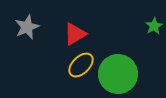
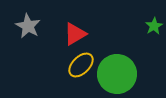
gray star: moved 1 px right, 1 px up; rotated 20 degrees counterclockwise
green circle: moved 1 px left
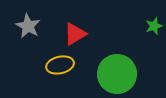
green star: rotated 12 degrees clockwise
yellow ellipse: moved 21 px left; rotated 32 degrees clockwise
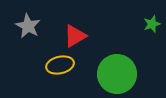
green star: moved 2 px left, 2 px up
red triangle: moved 2 px down
